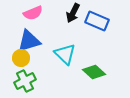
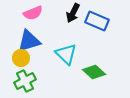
cyan triangle: moved 1 px right
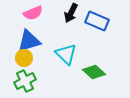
black arrow: moved 2 px left
yellow circle: moved 3 px right
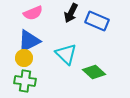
blue triangle: rotated 10 degrees counterclockwise
green cross: rotated 35 degrees clockwise
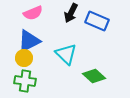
green diamond: moved 4 px down
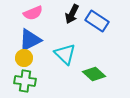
black arrow: moved 1 px right, 1 px down
blue rectangle: rotated 10 degrees clockwise
blue triangle: moved 1 px right, 1 px up
cyan triangle: moved 1 px left
green diamond: moved 2 px up
